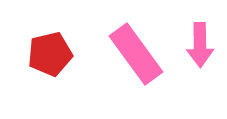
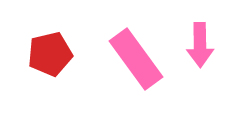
pink rectangle: moved 5 px down
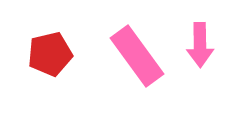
pink rectangle: moved 1 px right, 3 px up
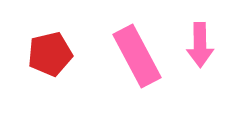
pink rectangle: rotated 8 degrees clockwise
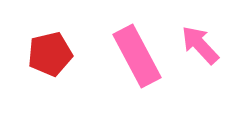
pink arrow: rotated 138 degrees clockwise
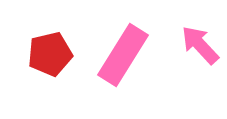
pink rectangle: moved 14 px left, 1 px up; rotated 60 degrees clockwise
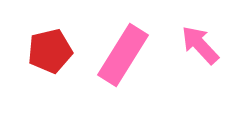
red pentagon: moved 3 px up
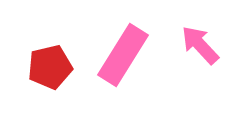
red pentagon: moved 16 px down
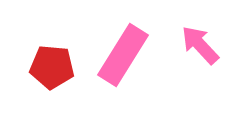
red pentagon: moved 2 px right; rotated 18 degrees clockwise
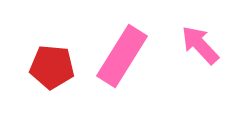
pink rectangle: moved 1 px left, 1 px down
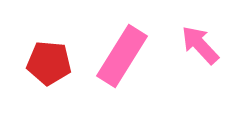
red pentagon: moved 3 px left, 4 px up
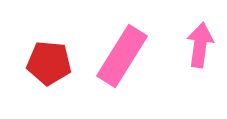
pink arrow: rotated 51 degrees clockwise
